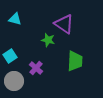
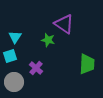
cyan triangle: moved 18 px down; rotated 48 degrees clockwise
cyan square: rotated 16 degrees clockwise
green trapezoid: moved 12 px right, 3 px down
gray circle: moved 1 px down
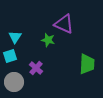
purple triangle: rotated 10 degrees counterclockwise
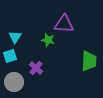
purple triangle: rotated 20 degrees counterclockwise
green trapezoid: moved 2 px right, 3 px up
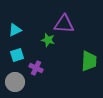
cyan triangle: moved 7 px up; rotated 32 degrees clockwise
cyan square: moved 7 px right, 1 px up
purple cross: rotated 16 degrees counterclockwise
gray circle: moved 1 px right
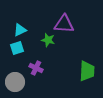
cyan triangle: moved 5 px right
cyan square: moved 7 px up
green trapezoid: moved 2 px left, 10 px down
